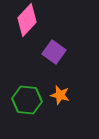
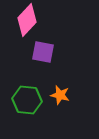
purple square: moved 11 px left; rotated 25 degrees counterclockwise
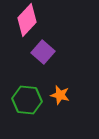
purple square: rotated 30 degrees clockwise
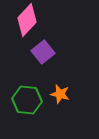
purple square: rotated 10 degrees clockwise
orange star: moved 1 px up
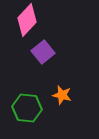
orange star: moved 2 px right, 1 px down
green hexagon: moved 8 px down
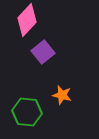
green hexagon: moved 4 px down
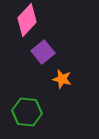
orange star: moved 16 px up
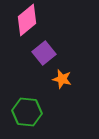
pink diamond: rotated 8 degrees clockwise
purple square: moved 1 px right, 1 px down
